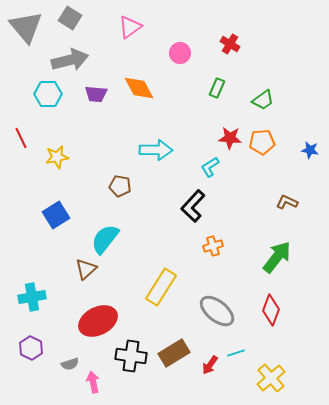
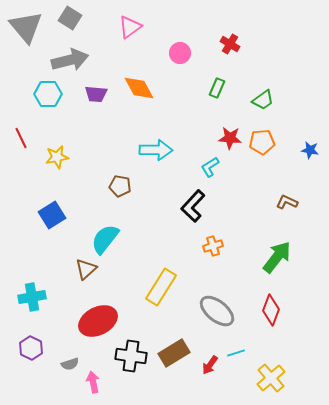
blue square: moved 4 px left
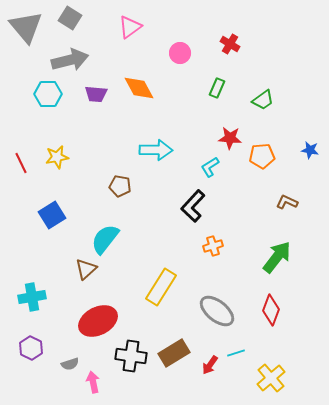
red line: moved 25 px down
orange pentagon: moved 14 px down
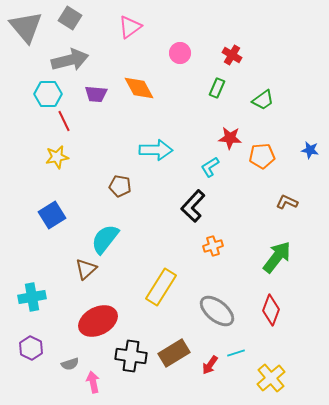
red cross: moved 2 px right, 11 px down
red line: moved 43 px right, 42 px up
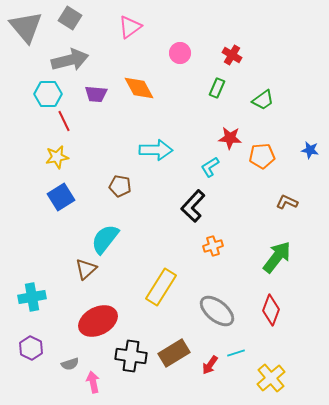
blue square: moved 9 px right, 18 px up
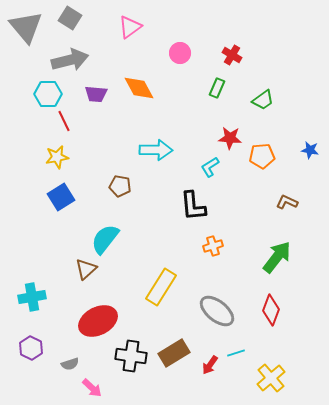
black L-shape: rotated 48 degrees counterclockwise
pink arrow: moved 1 px left, 6 px down; rotated 145 degrees clockwise
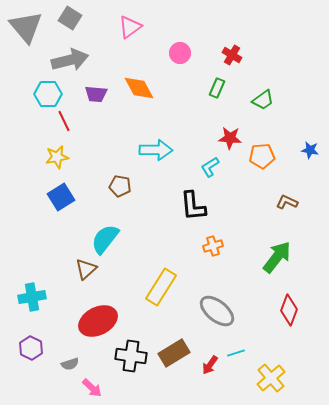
red diamond: moved 18 px right
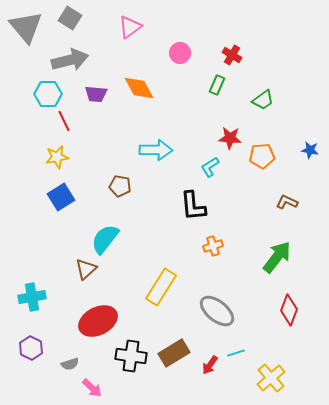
green rectangle: moved 3 px up
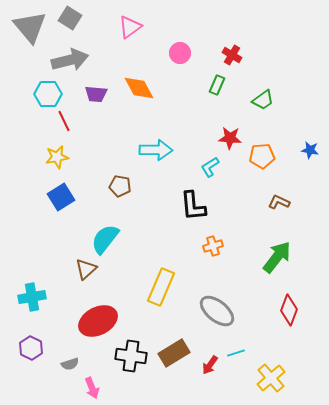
gray triangle: moved 4 px right
brown L-shape: moved 8 px left
yellow rectangle: rotated 9 degrees counterclockwise
pink arrow: rotated 25 degrees clockwise
